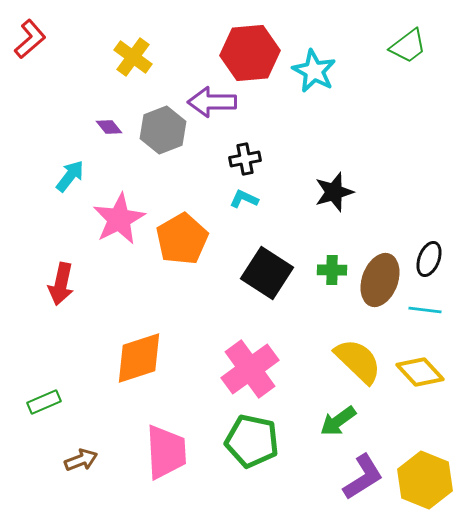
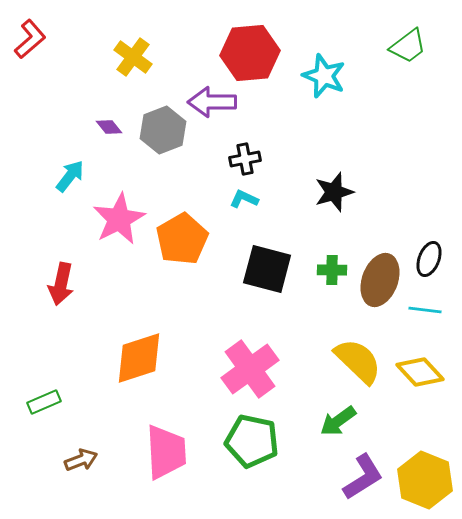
cyan star: moved 10 px right, 5 px down; rotated 6 degrees counterclockwise
black square: moved 4 px up; rotated 18 degrees counterclockwise
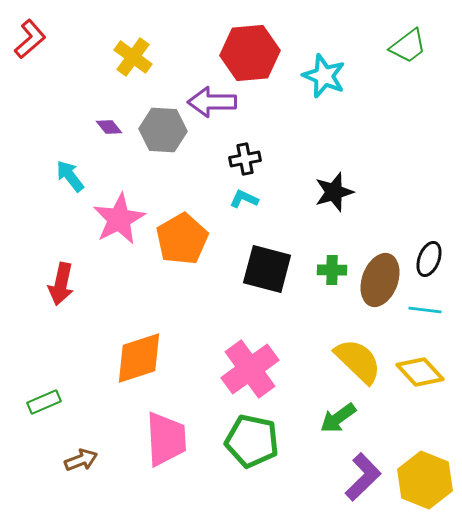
gray hexagon: rotated 24 degrees clockwise
cyan arrow: rotated 76 degrees counterclockwise
green arrow: moved 3 px up
pink trapezoid: moved 13 px up
purple L-shape: rotated 12 degrees counterclockwise
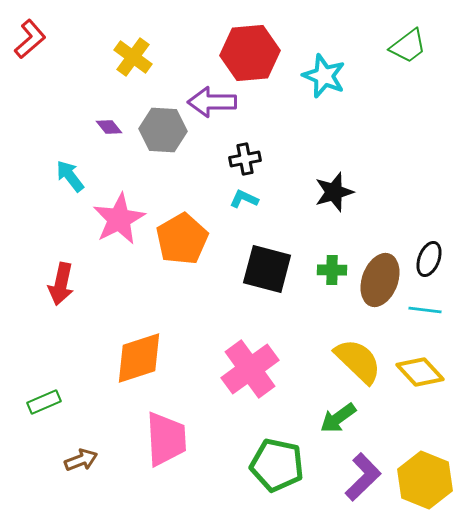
green pentagon: moved 25 px right, 24 px down
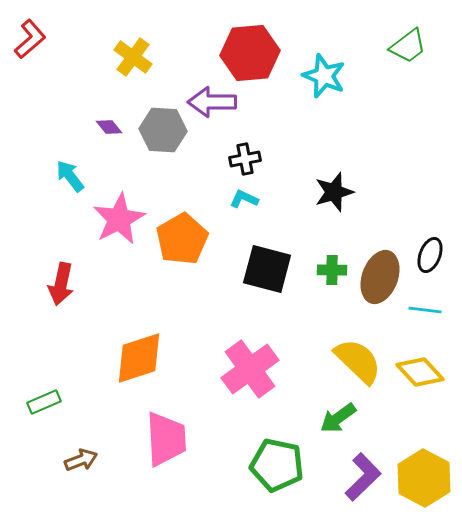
black ellipse: moved 1 px right, 4 px up
brown ellipse: moved 3 px up
yellow hexagon: moved 1 px left, 2 px up; rotated 6 degrees clockwise
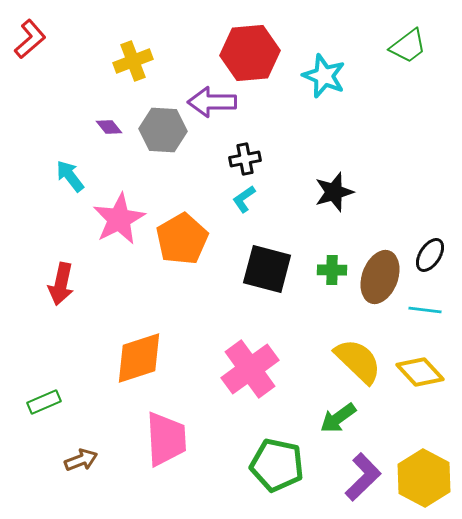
yellow cross: moved 4 px down; rotated 33 degrees clockwise
cyan L-shape: rotated 60 degrees counterclockwise
black ellipse: rotated 12 degrees clockwise
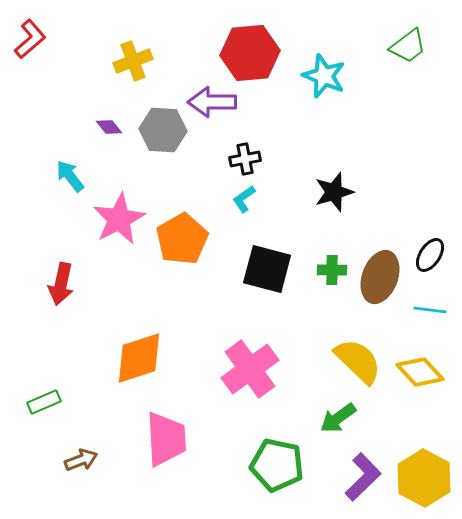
cyan line: moved 5 px right
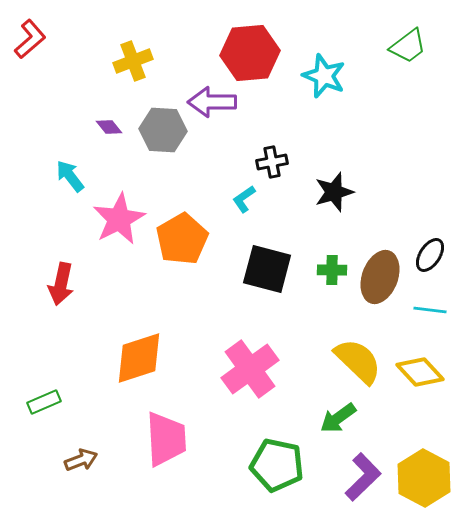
black cross: moved 27 px right, 3 px down
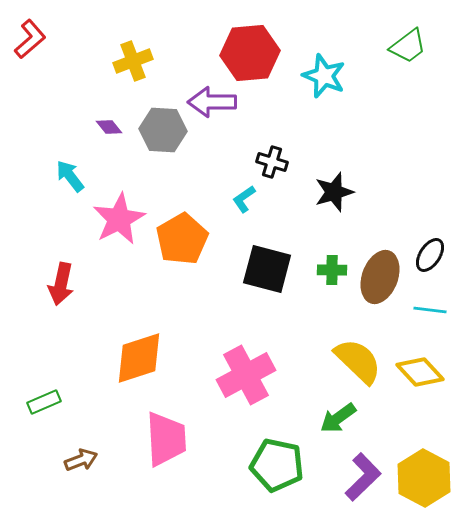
black cross: rotated 28 degrees clockwise
pink cross: moved 4 px left, 6 px down; rotated 8 degrees clockwise
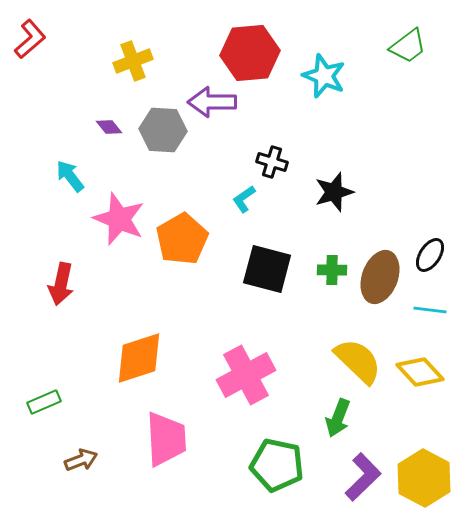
pink star: rotated 22 degrees counterclockwise
green arrow: rotated 33 degrees counterclockwise
